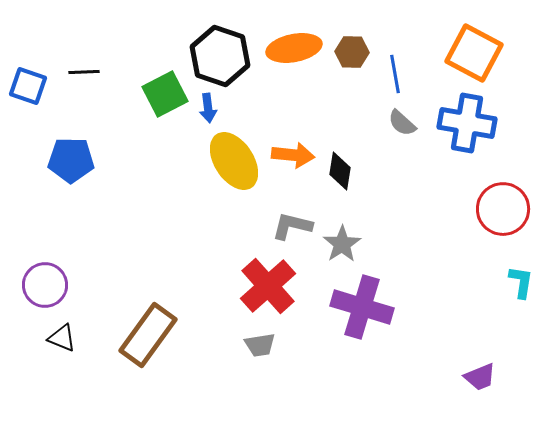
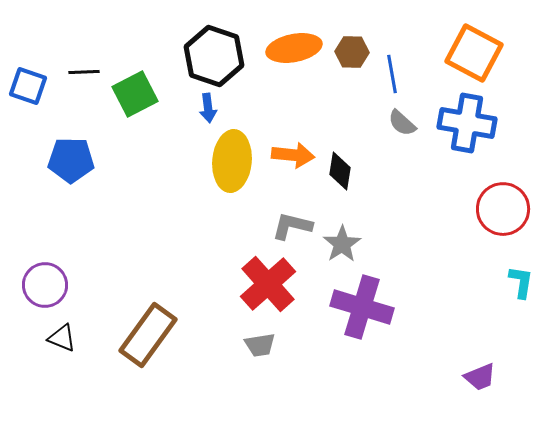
black hexagon: moved 6 px left
blue line: moved 3 px left
green square: moved 30 px left
yellow ellipse: moved 2 px left; rotated 38 degrees clockwise
red cross: moved 2 px up
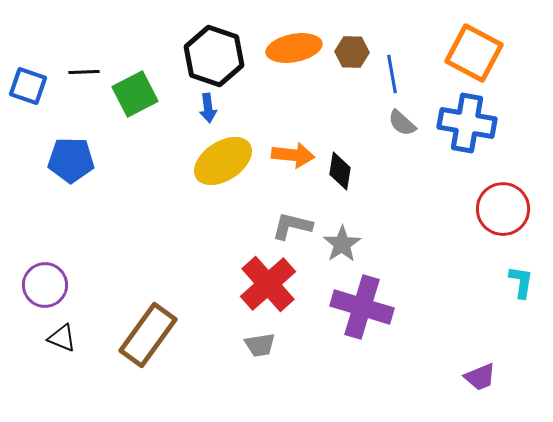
yellow ellipse: moved 9 px left; rotated 52 degrees clockwise
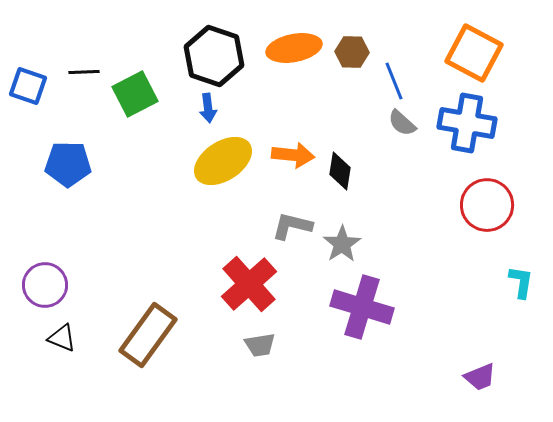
blue line: moved 2 px right, 7 px down; rotated 12 degrees counterclockwise
blue pentagon: moved 3 px left, 4 px down
red circle: moved 16 px left, 4 px up
red cross: moved 19 px left
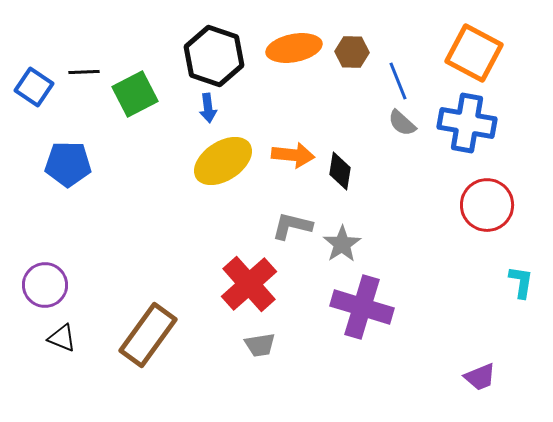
blue line: moved 4 px right
blue square: moved 6 px right, 1 px down; rotated 15 degrees clockwise
